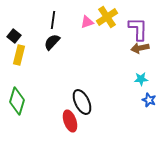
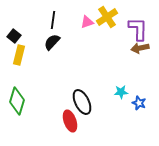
cyan star: moved 20 px left, 13 px down
blue star: moved 10 px left, 3 px down
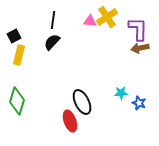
pink triangle: moved 3 px right, 1 px up; rotated 24 degrees clockwise
black square: rotated 24 degrees clockwise
cyan star: moved 1 px down
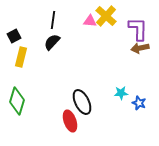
yellow cross: moved 1 px left, 1 px up; rotated 15 degrees counterclockwise
yellow rectangle: moved 2 px right, 2 px down
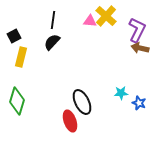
purple L-shape: moved 1 px left, 1 px down; rotated 25 degrees clockwise
brown arrow: rotated 24 degrees clockwise
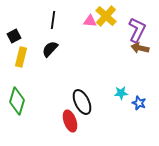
black semicircle: moved 2 px left, 7 px down
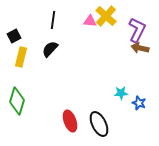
black ellipse: moved 17 px right, 22 px down
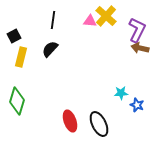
blue star: moved 2 px left, 2 px down
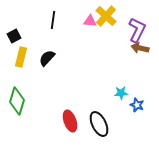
black semicircle: moved 3 px left, 9 px down
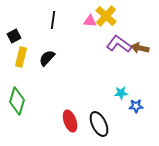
purple L-shape: moved 18 px left, 14 px down; rotated 80 degrees counterclockwise
blue star: moved 1 px left, 1 px down; rotated 24 degrees counterclockwise
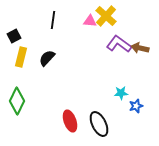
green diamond: rotated 8 degrees clockwise
blue star: rotated 16 degrees counterclockwise
